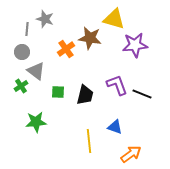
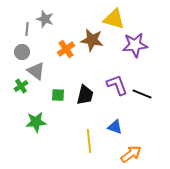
brown star: moved 2 px right, 2 px down
green square: moved 3 px down
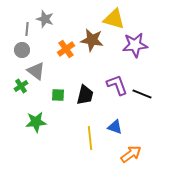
gray circle: moved 2 px up
yellow line: moved 1 px right, 3 px up
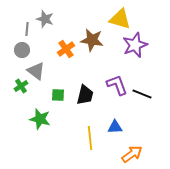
yellow triangle: moved 6 px right
purple star: rotated 15 degrees counterclockwise
green star: moved 4 px right, 3 px up; rotated 20 degrees clockwise
blue triangle: rotated 21 degrees counterclockwise
orange arrow: moved 1 px right
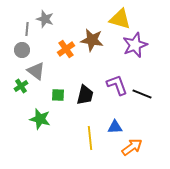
orange arrow: moved 7 px up
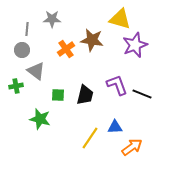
gray star: moved 7 px right; rotated 18 degrees counterclockwise
green cross: moved 5 px left; rotated 24 degrees clockwise
yellow line: rotated 40 degrees clockwise
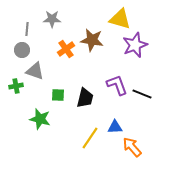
gray triangle: moved 1 px left; rotated 18 degrees counterclockwise
black trapezoid: moved 3 px down
orange arrow: rotated 95 degrees counterclockwise
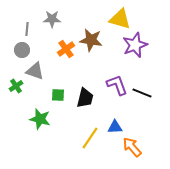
brown star: moved 1 px left
green cross: rotated 24 degrees counterclockwise
black line: moved 1 px up
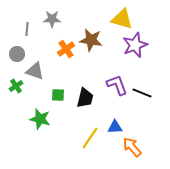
yellow triangle: moved 2 px right
gray circle: moved 5 px left, 4 px down
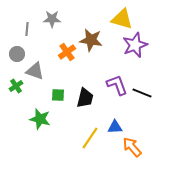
orange cross: moved 1 px right, 3 px down
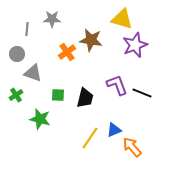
gray triangle: moved 2 px left, 2 px down
green cross: moved 9 px down
blue triangle: moved 1 px left, 3 px down; rotated 21 degrees counterclockwise
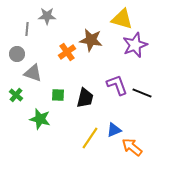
gray star: moved 5 px left, 3 px up
green cross: rotated 16 degrees counterclockwise
orange arrow: rotated 10 degrees counterclockwise
